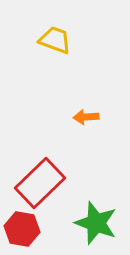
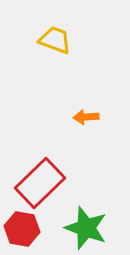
green star: moved 10 px left, 5 px down
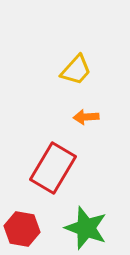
yellow trapezoid: moved 21 px right, 30 px down; rotated 112 degrees clockwise
red rectangle: moved 13 px right, 15 px up; rotated 15 degrees counterclockwise
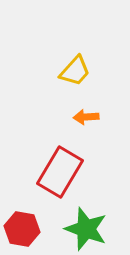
yellow trapezoid: moved 1 px left, 1 px down
red rectangle: moved 7 px right, 4 px down
green star: moved 1 px down
